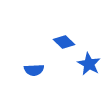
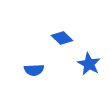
blue diamond: moved 2 px left, 4 px up
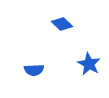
blue diamond: moved 14 px up
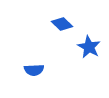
blue star: moved 17 px up
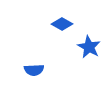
blue diamond: rotated 15 degrees counterclockwise
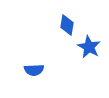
blue diamond: moved 5 px right, 1 px down; rotated 70 degrees clockwise
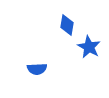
blue semicircle: moved 3 px right, 1 px up
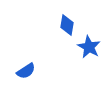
blue semicircle: moved 11 px left, 2 px down; rotated 30 degrees counterclockwise
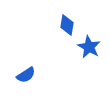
blue semicircle: moved 4 px down
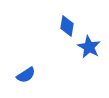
blue diamond: moved 1 px down
